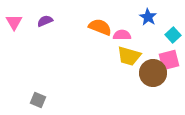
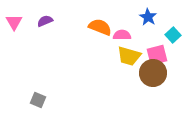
pink square: moved 12 px left, 5 px up
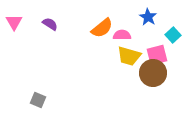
purple semicircle: moved 5 px right, 3 px down; rotated 56 degrees clockwise
orange semicircle: moved 2 px right, 1 px down; rotated 120 degrees clockwise
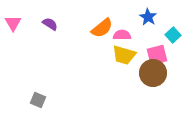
pink triangle: moved 1 px left, 1 px down
yellow trapezoid: moved 5 px left, 1 px up
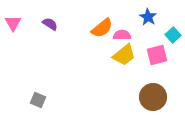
yellow trapezoid: rotated 55 degrees counterclockwise
brown circle: moved 24 px down
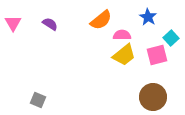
orange semicircle: moved 1 px left, 8 px up
cyan square: moved 2 px left, 3 px down
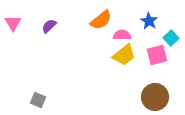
blue star: moved 1 px right, 4 px down
purple semicircle: moved 1 px left, 2 px down; rotated 77 degrees counterclockwise
brown circle: moved 2 px right
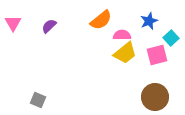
blue star: rotated 18 degrees clockwise
yellow trapezoid: moved 1 px right, 2 px up
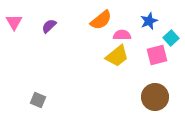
pink triangle: moved 1 px right, 1 px up
yellow trapezoid: moved 8 px left, 3 px down
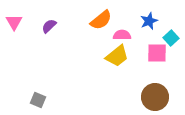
pink square: moved 2 px up; rotated 15 degrees clockwise
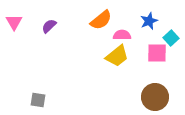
gray square: rotated 14 degrees counterclockwise
